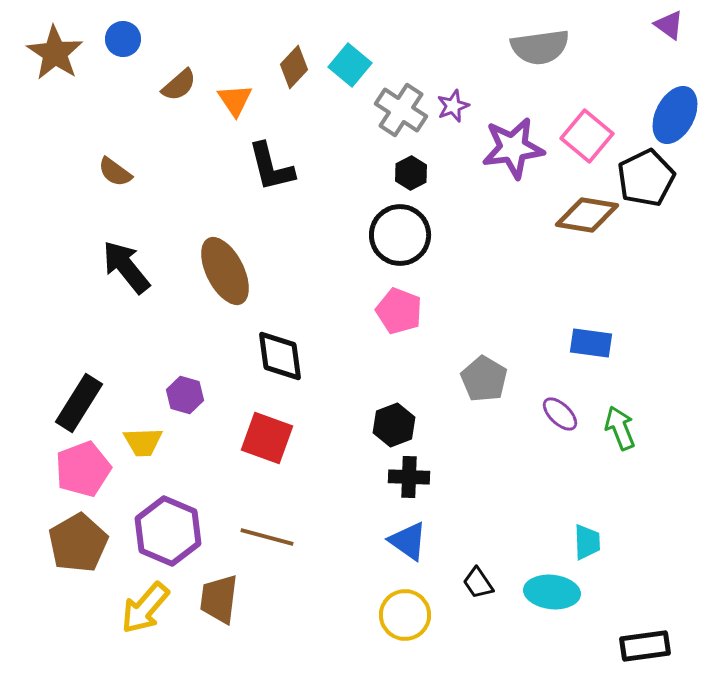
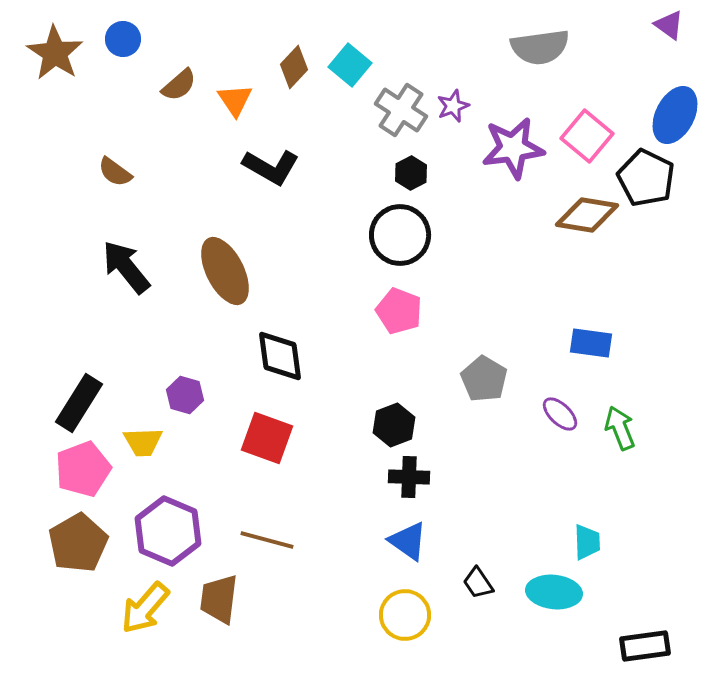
black L-shape at (271, 167): rotated 46 degrees counterclockwise
black pentagon at (646, 178): rotated 20 degrees counterclockwise
brown line at (267, 537): moved 3 px down
cyan ellipse at (552, 592): moved 2 px right
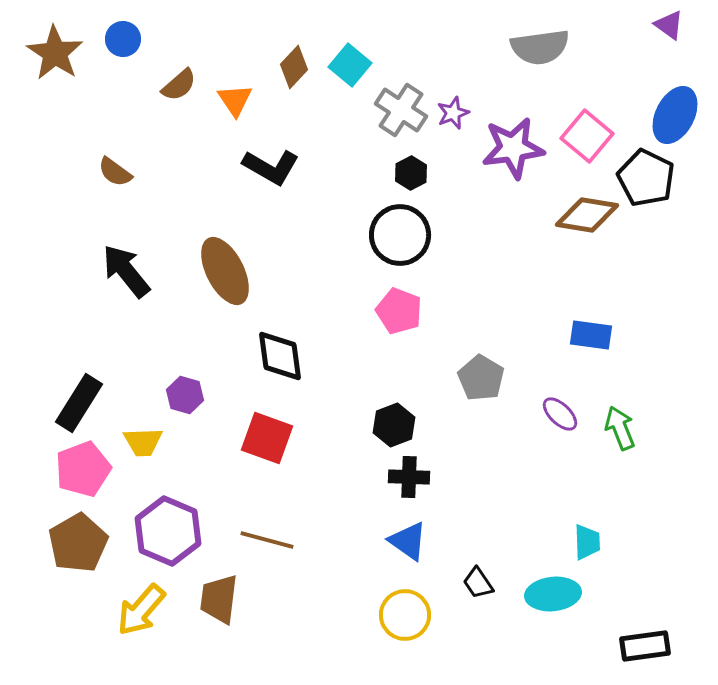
purple star at (453, 106): moved 7 px down
black arrow at (126, 267): moved 4 px down
blue rectangle at (591, 343): moved 8 px up
gray pentagon at (484, 379): moved 3 px left, 1 px up
cyan ellipse at (554, 592): moved 1 px left, 2 px down; rotated 12 degrees counterclockwise
yellow arrow at (145, 608): moved 4 px left, 2 px down
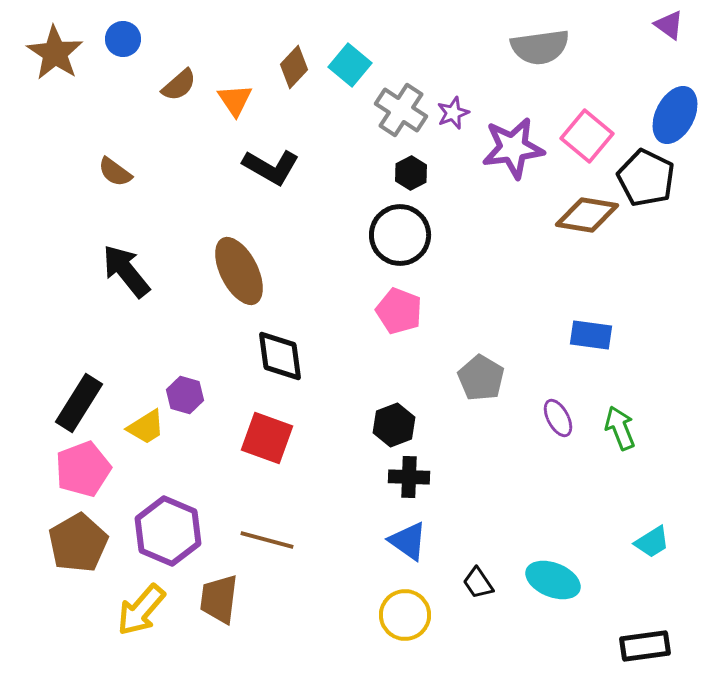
brown ellipse at (225, 271): moved 14 px right
purple ellipse at (560, 414): moved 2 px left, 4 px down; rotated 18 degrees clockwise
yellow trapezoid at (143, 442): moved 3 px right, 15 px up; rotated 30 degrees counterclockwise
cyan trapezoid at (587, 542): moved 65 px right; rotated 60 degrees clockwise
cyan ellipse at (553, 594): moved 14 px up; rotated 28 degrees clockwise
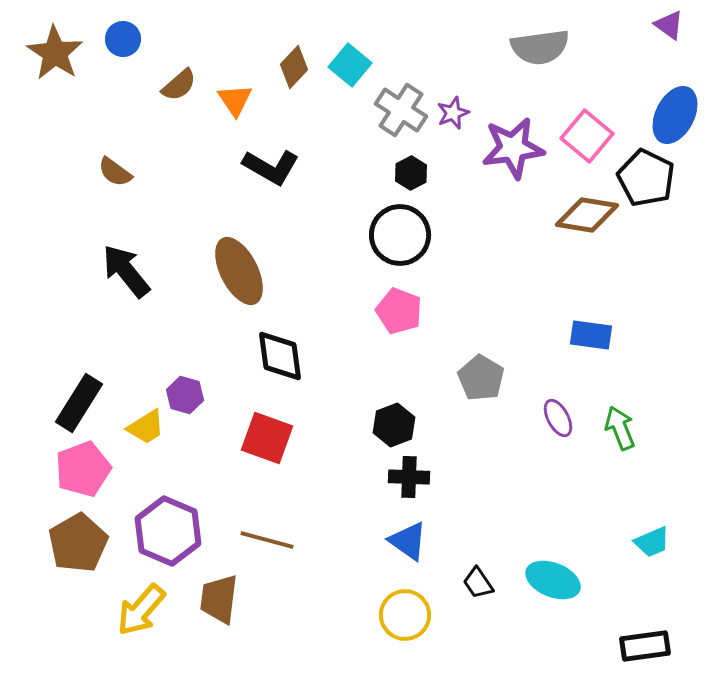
cyan trapezoid at (652, 542): rotated 9 degrees clockwise
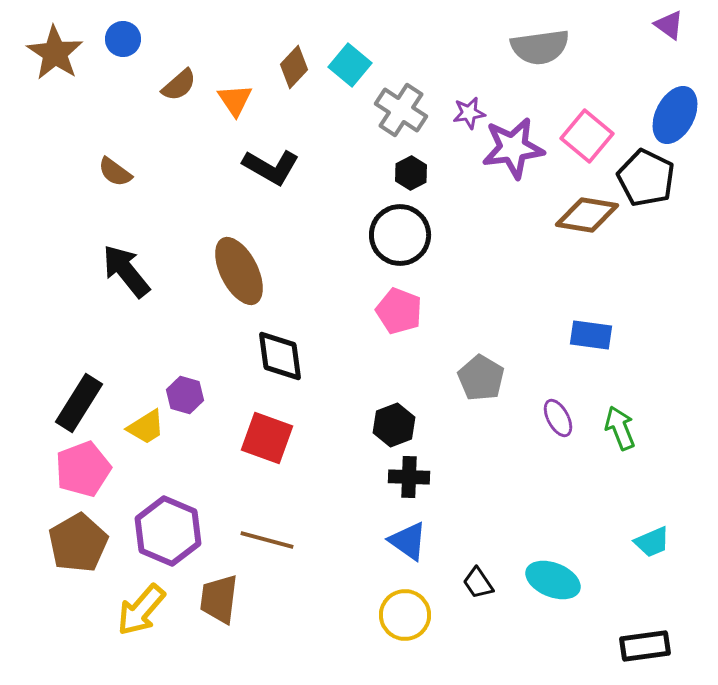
purple star at (453, 113): moved 16 px right; rotated 12 degrees clockwise
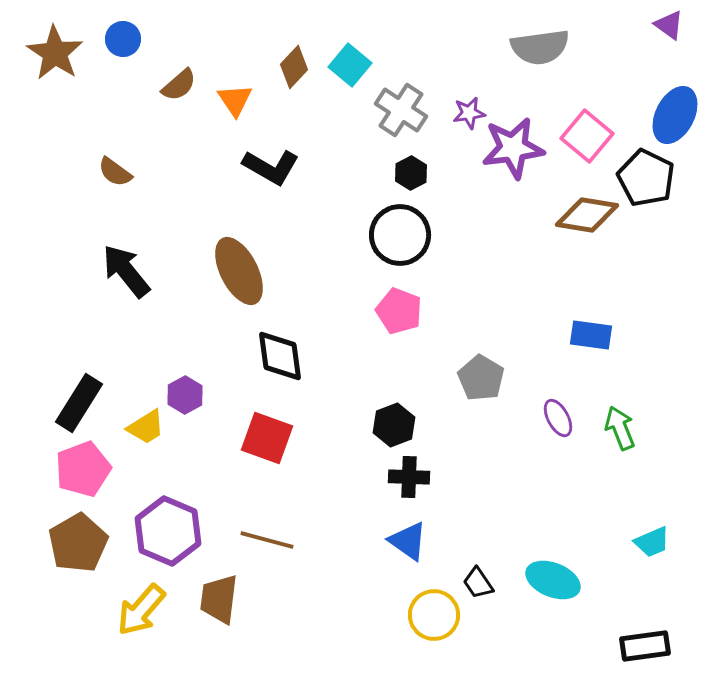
purple hexagon at (185, 395): rotated 15 degrees clockwise
yellow circle at (405, 615): moved 29 px right
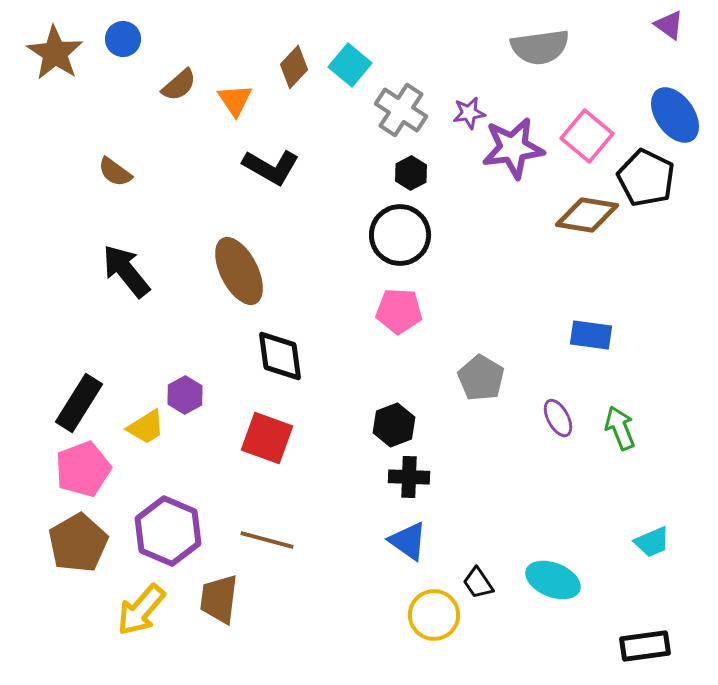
blue ellipse at (675, 115): rotated 62 degrees counterclockwise
pink pentagon at (399, 311): rotated 18 degrees counterclockwise
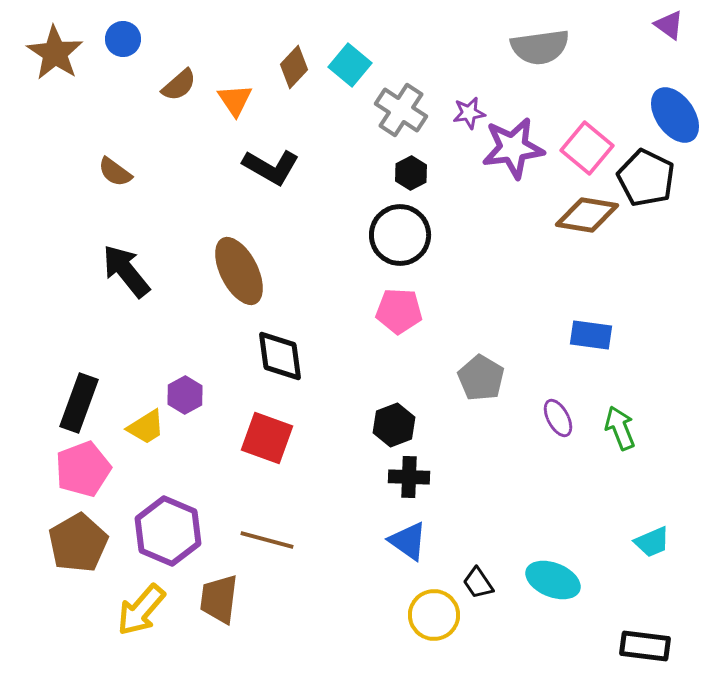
pink square at (587, 136): moved 12 px down
black rectangle at (79, 403): rotated 12 degrees counterclockwise
black rectangle at (645, 646): rotated 15 degrees clockwise
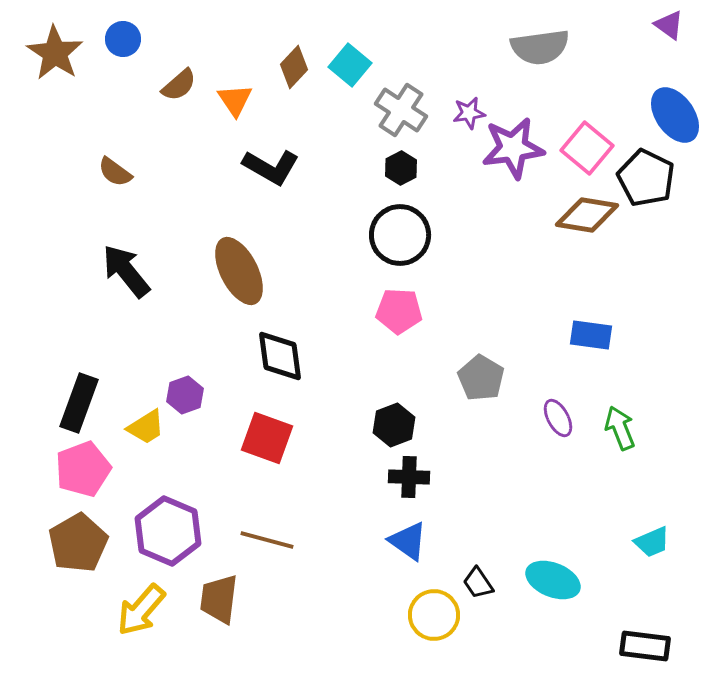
black hexagon at (411, 173): moved 10 px left, 5 px up
purple hexagon at (185, 395): rotated 9 degrees clockwise
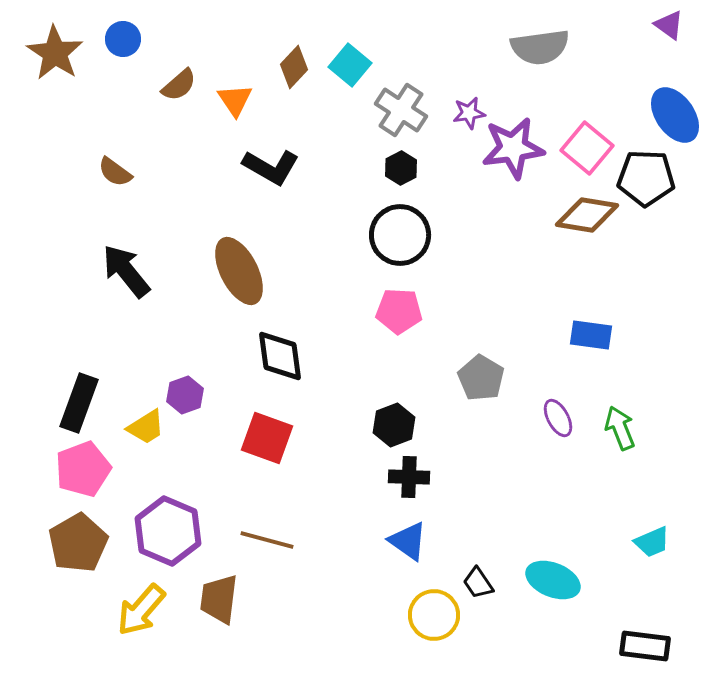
black pentagon at (646, 178): rotated 24 degrees counterclockwise
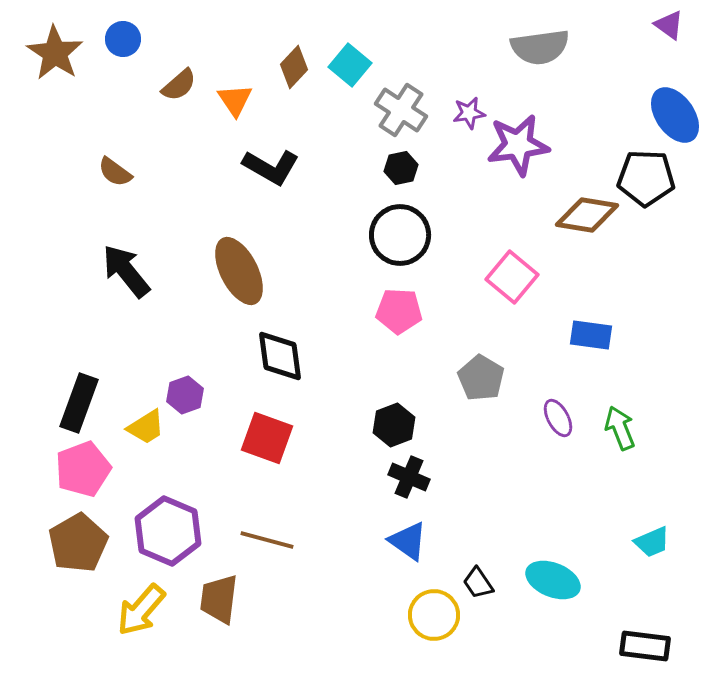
purple star at (513, 148): moved 5 px right, 3 px up
pink square at (587, 148): moved 75 px left, 129 px down
black hexagon at (401, 168): rotated 16 degrees clockwise
black cross at (409, 477): rotated 21 degrees clockwise
